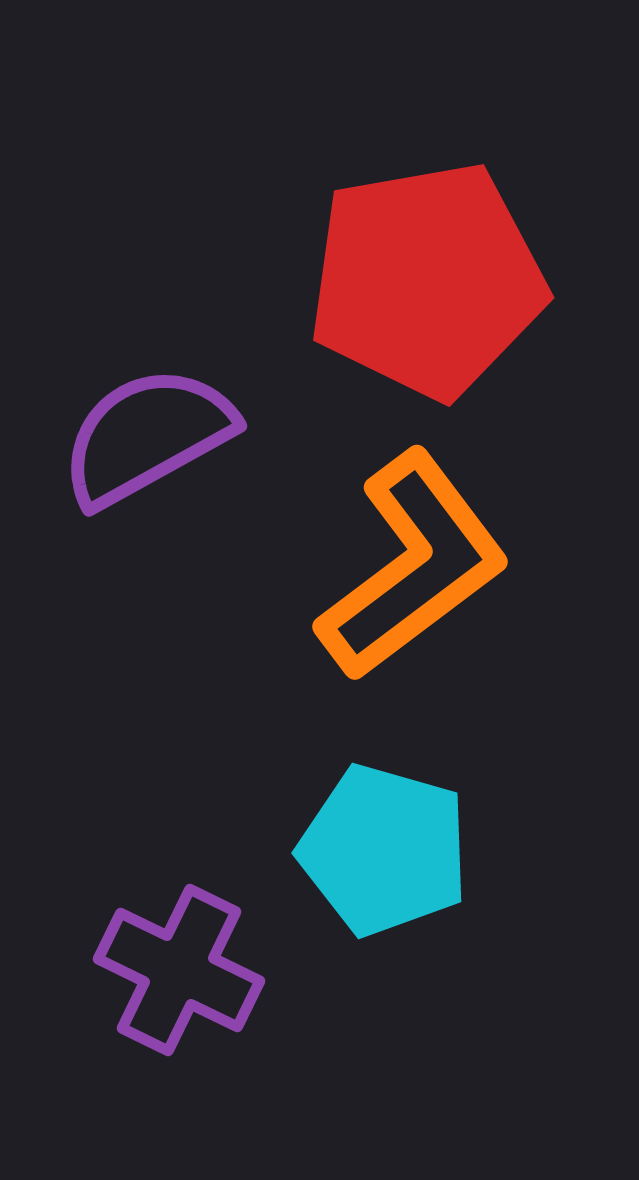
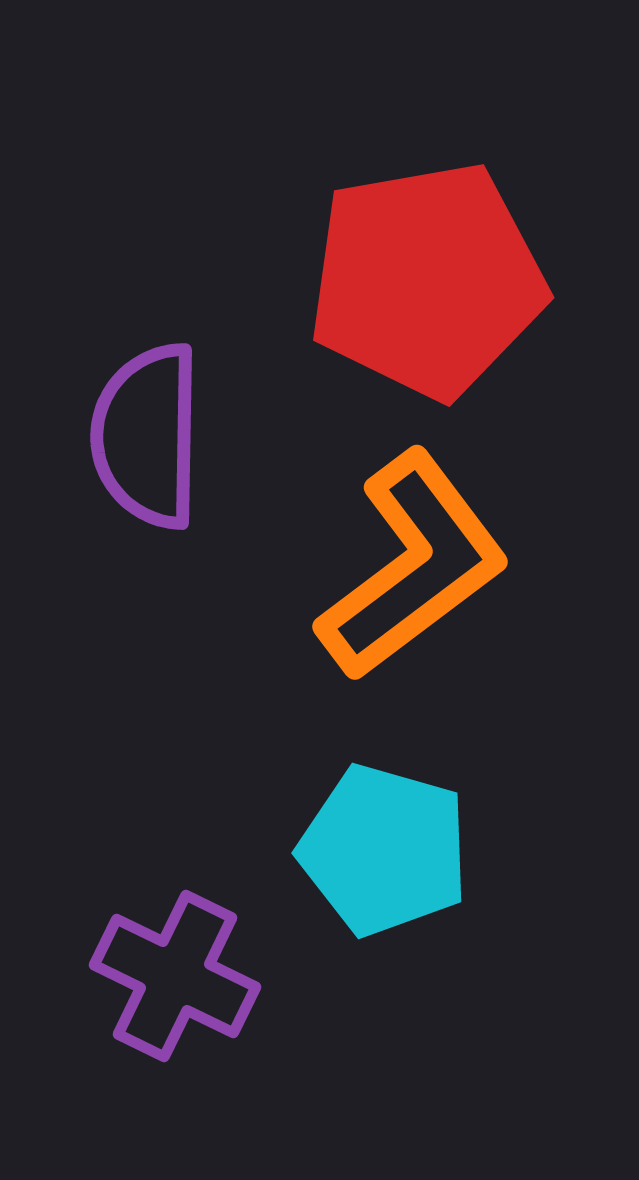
purple semicircle: rotated 60 degrees counterclockwise
purple cross: moved 4 px left, 6 px down
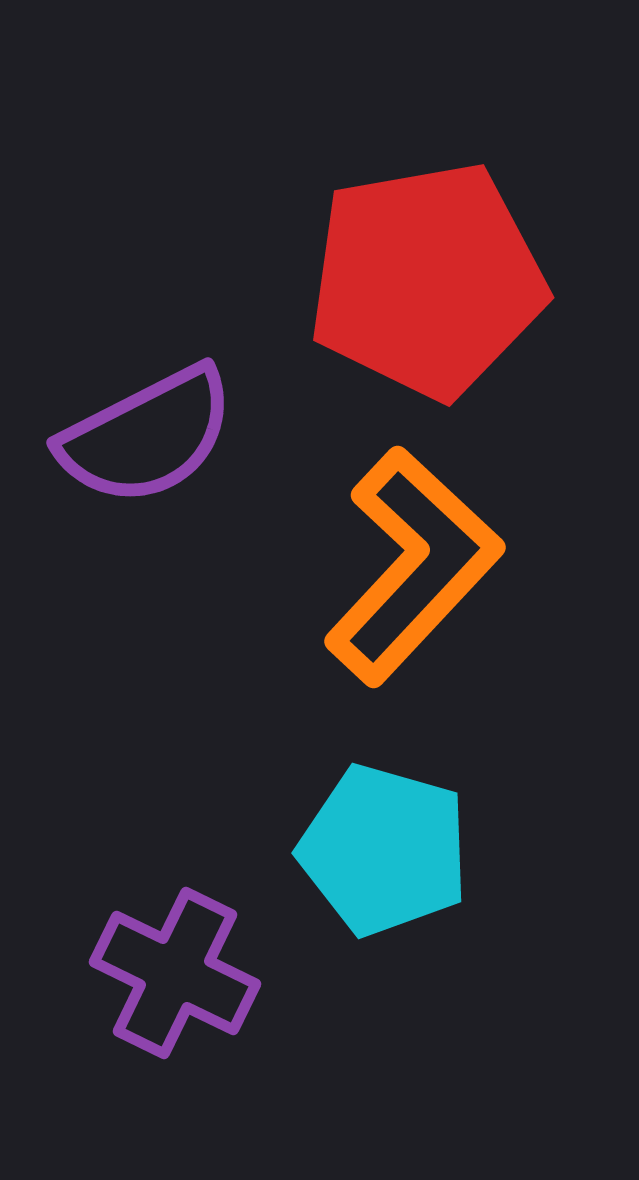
purple semicircle: rotated 118 degrees counterclockwise
orange L-shape: rotated 10 degrees counterclockwise
purple cross: moved 3 px up
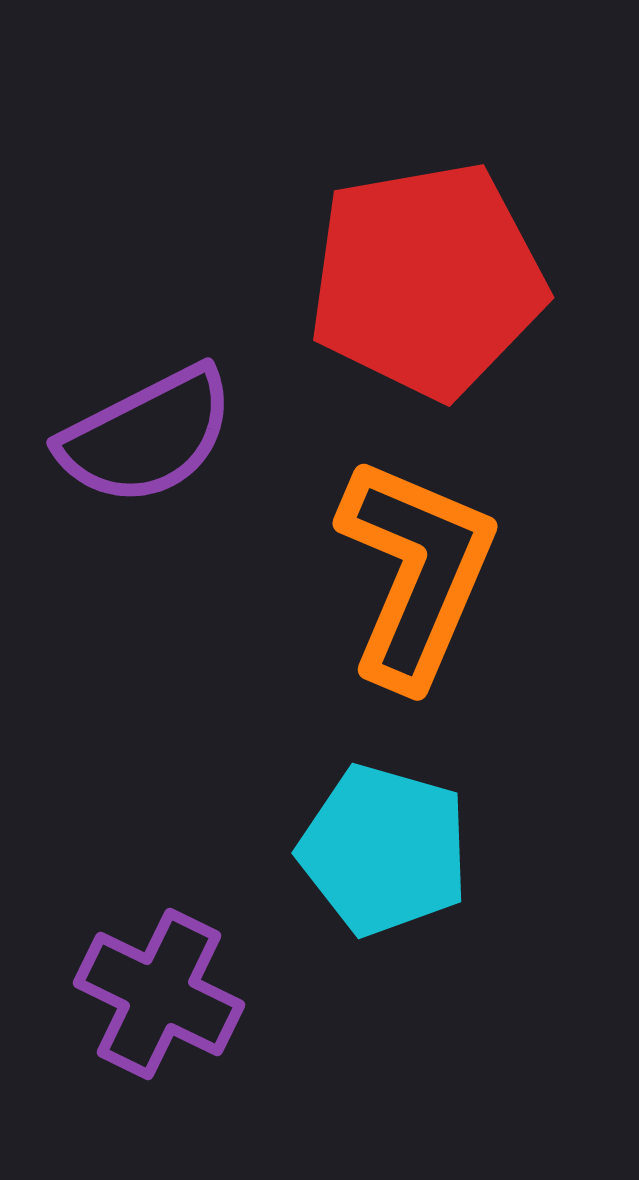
orange L-shape: moved 3 px right, 6 px down; rotated 20 degrees counterclockwise
purple cross: moved 16 px left, 21 px down
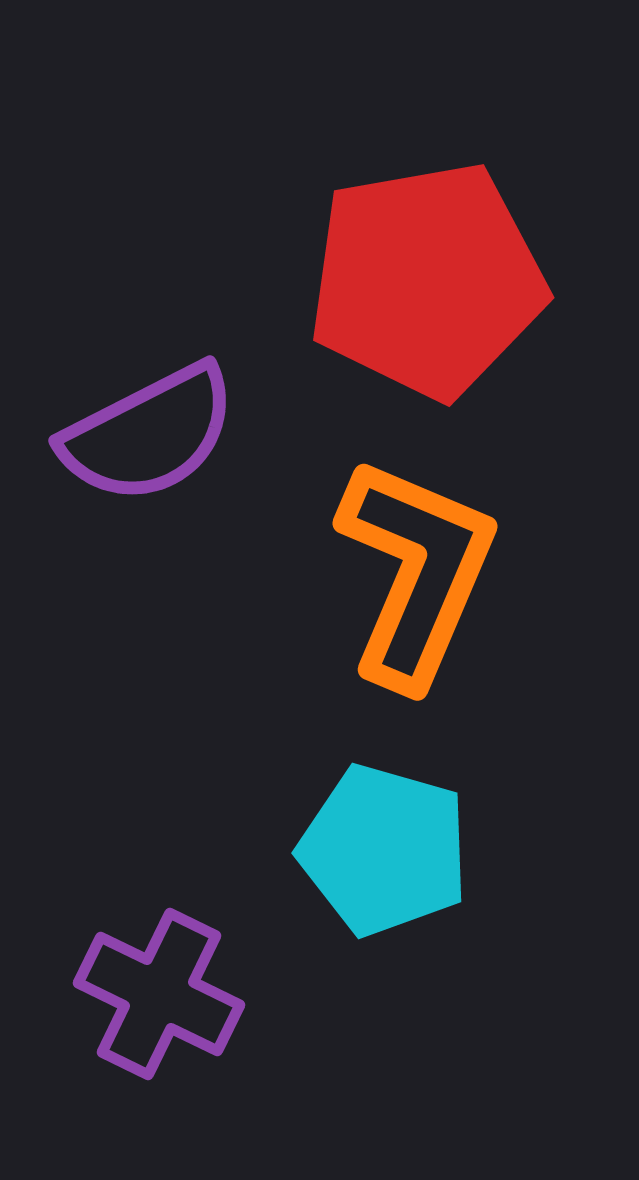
purple semicircle: moved 2 px right, 2 px up
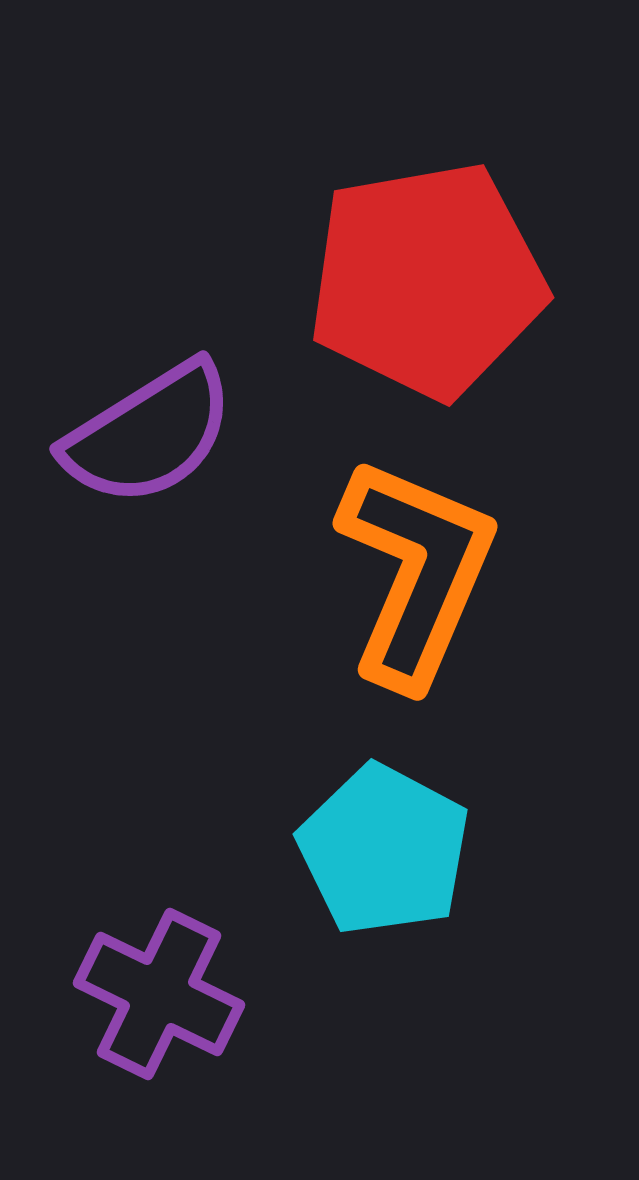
purple semicircle: rotated 5 degrees counterclockwise
cyan pentagon: rotated 12 degrees clockwise
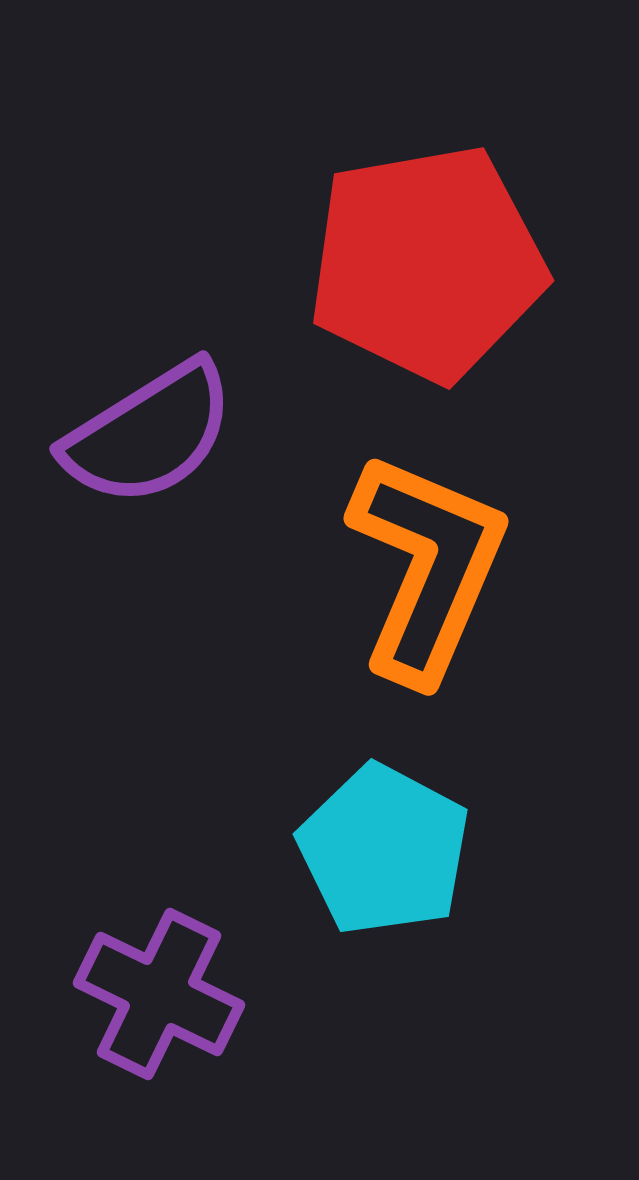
red pentagon: moved 17 px up
orange L-shape: moved 11 px right, 5 px up
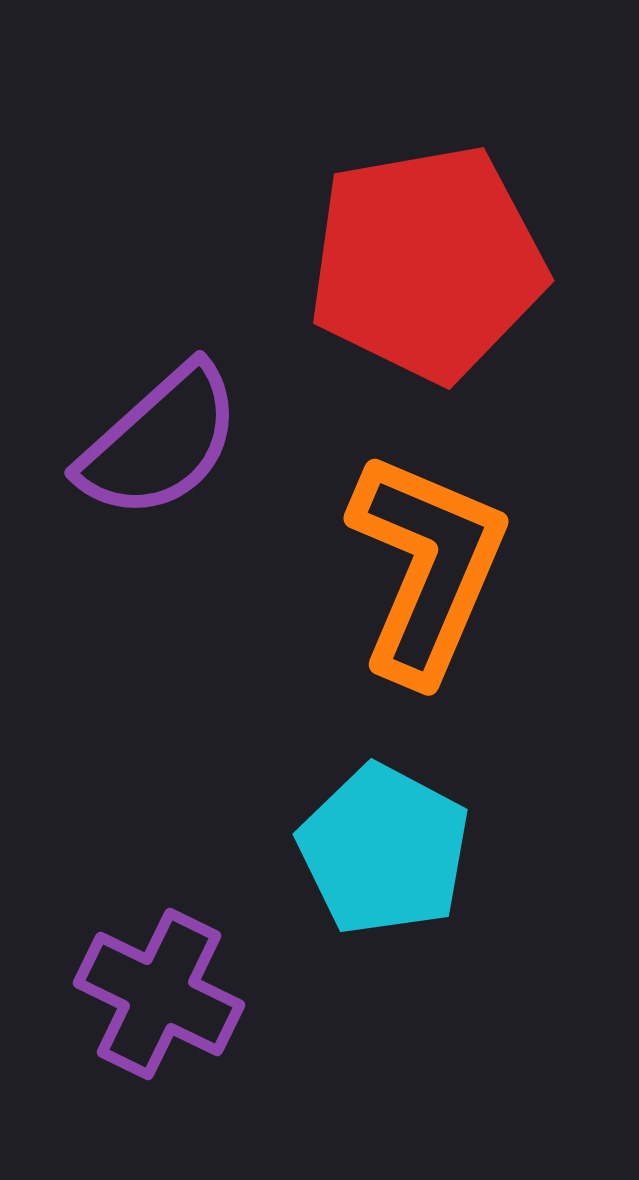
purple semicircle: moved 11 px right, 8 px down; rotated 10 degrees counterclockwise
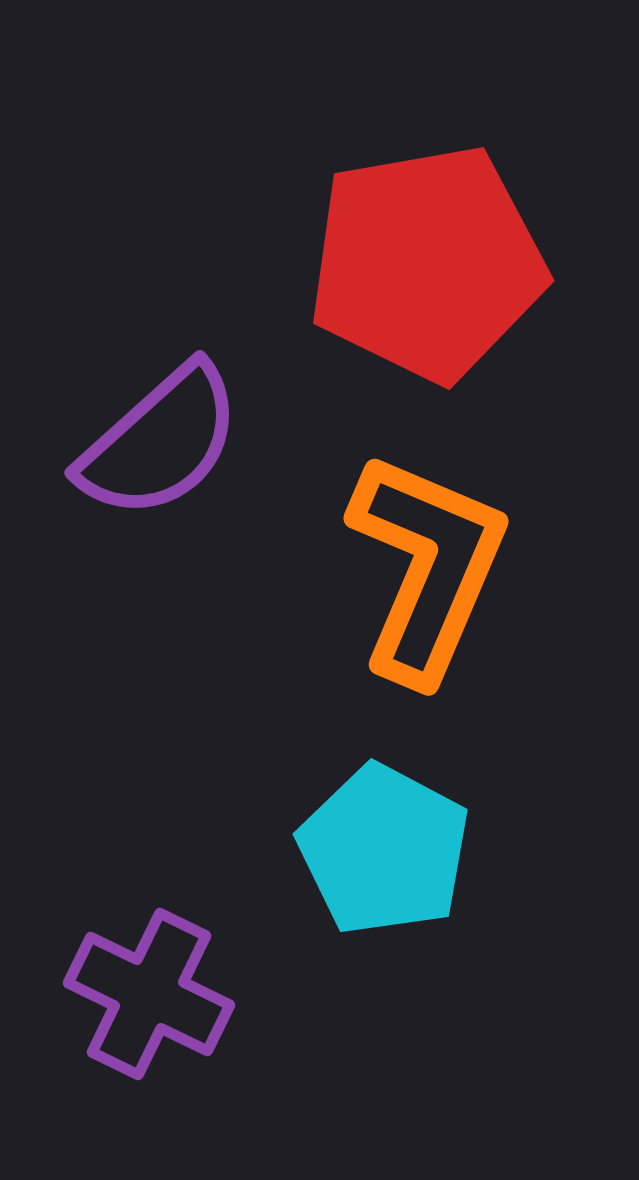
purple cross: moved 10 px left
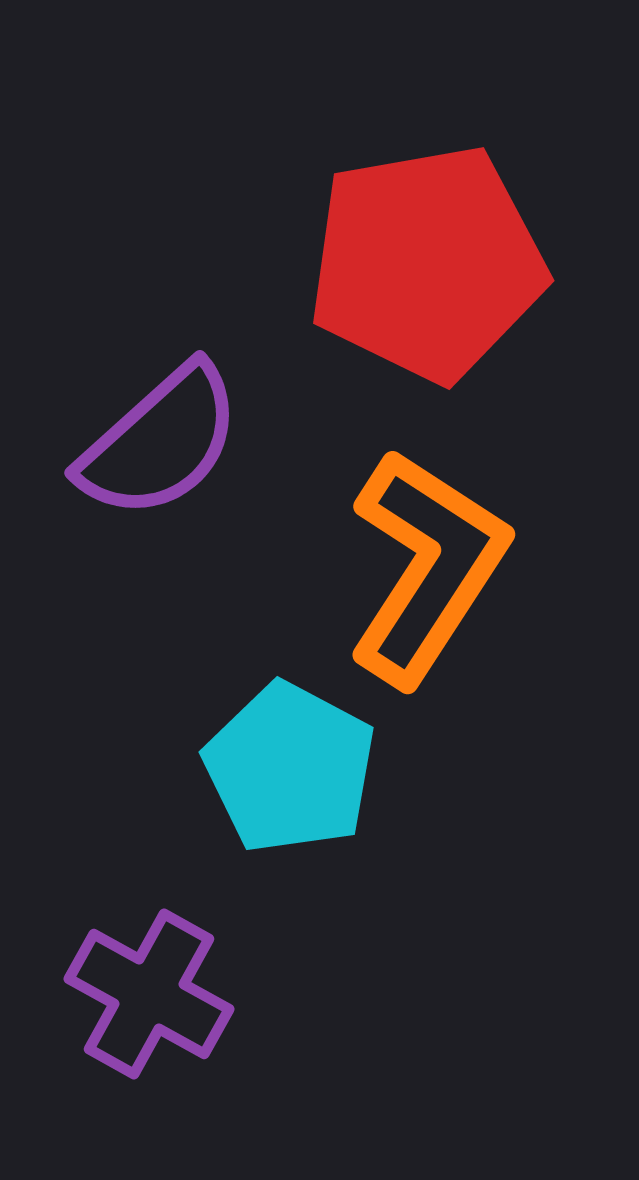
orange L-shape: rotated 10 degrees clockwise
cyan pentagon: moved 94 px left, 82 px up
purple cross: rotated 3 degrees clockwise
